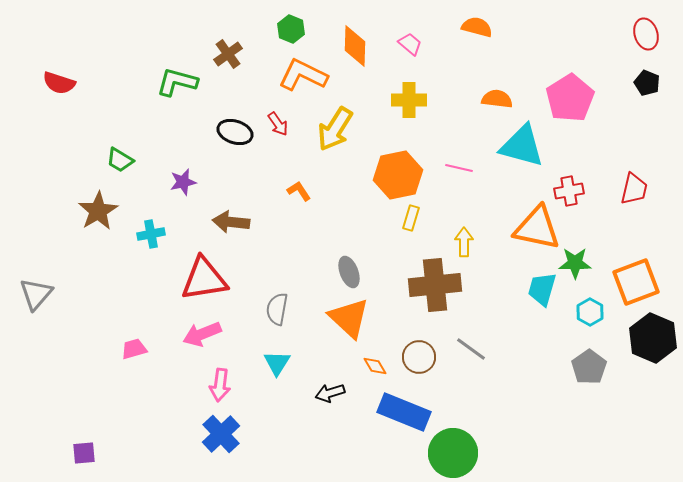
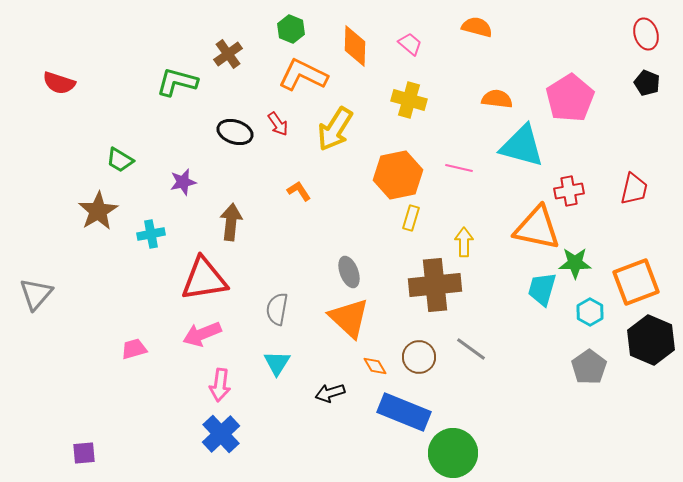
yellow cross at (409, 100): rotated 16 degrees clockwise
brown arrow at (231, 222): rotated 90 degrees clockwise
black hexagon at (653, 338): moved 2 px left, 2 px down
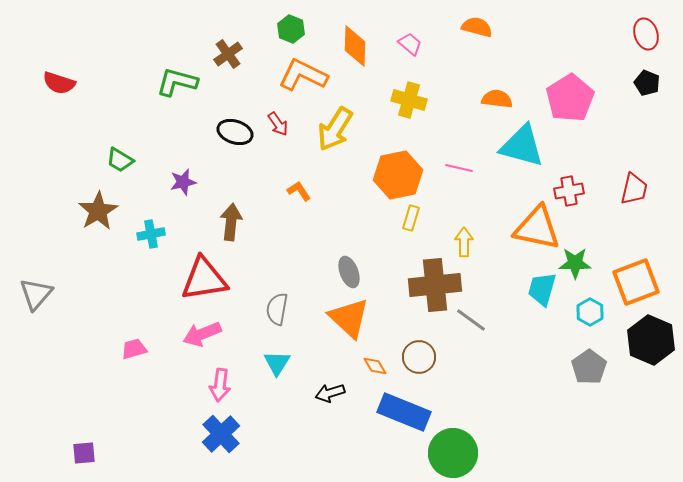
gray line at (471, 349): moved 29 px up
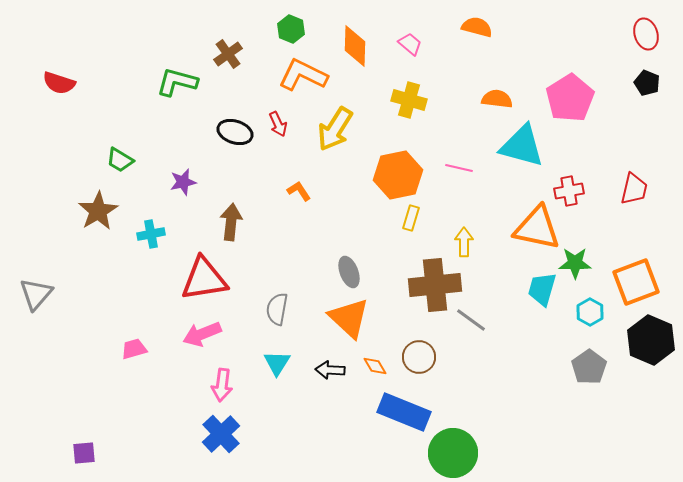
red arrow at (278, 124): rotated 10 degrees clockwise
pink arrow at (220, 385): moved 2 px right
black arrow at (330, 393): moved 23 px up; rotated 20 degrees clockwise
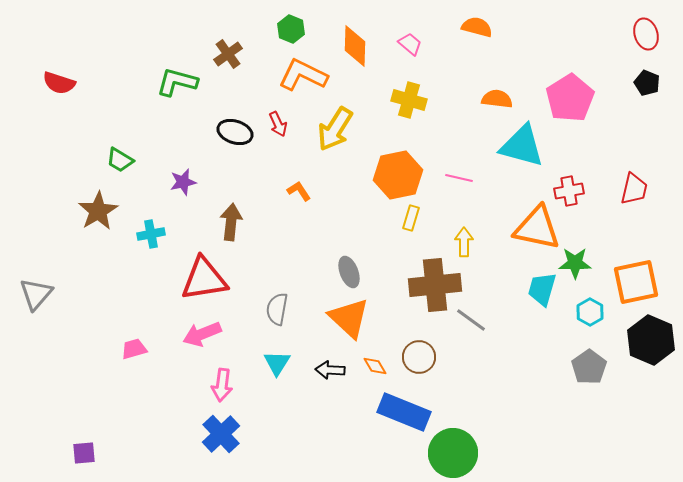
pink line at (459, 168): moved 10 px down
orange square at (636, 282): rotated 9 degrees clockwise
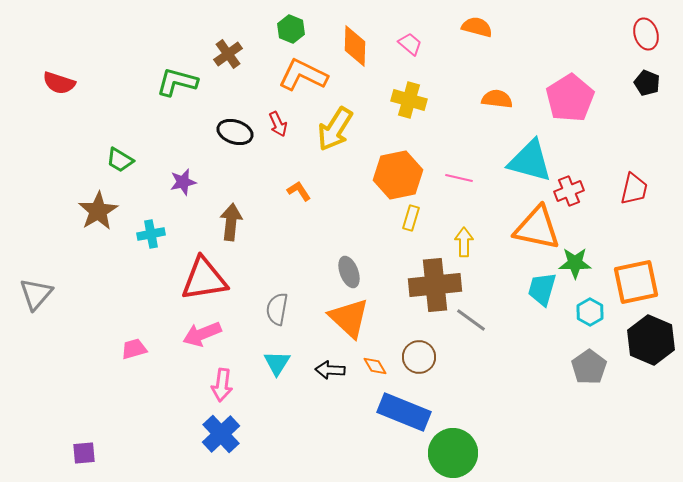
cyan triangle at (522, 146): moved 8 px right, 15 px down
red cross at (569, 191): rotated 12 degrees counterclockwise
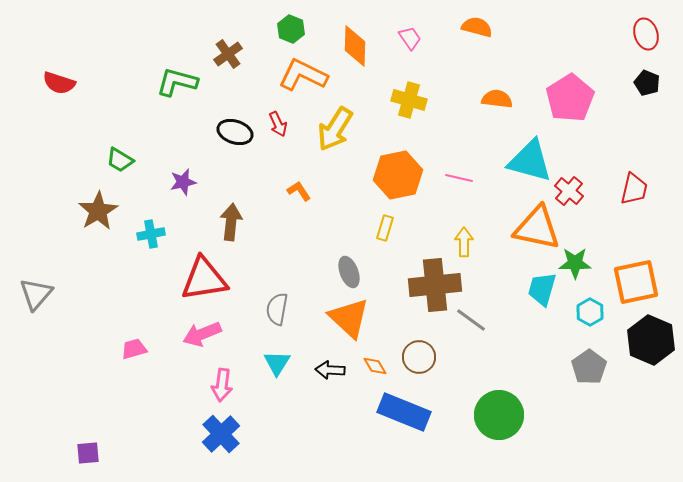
pink trapezoid at (410, 44): moved 6 px up; rotated 15 degrees clockwise
red cross at (569, 191): rotated 28 degrees counterclockwise
yellow rectangle at (411, 218): moved 26 px left, 10 px down
purple square at (84, 453): moved 4 px right
green circle at (453, 453): moved 46 px right, 38 px up
